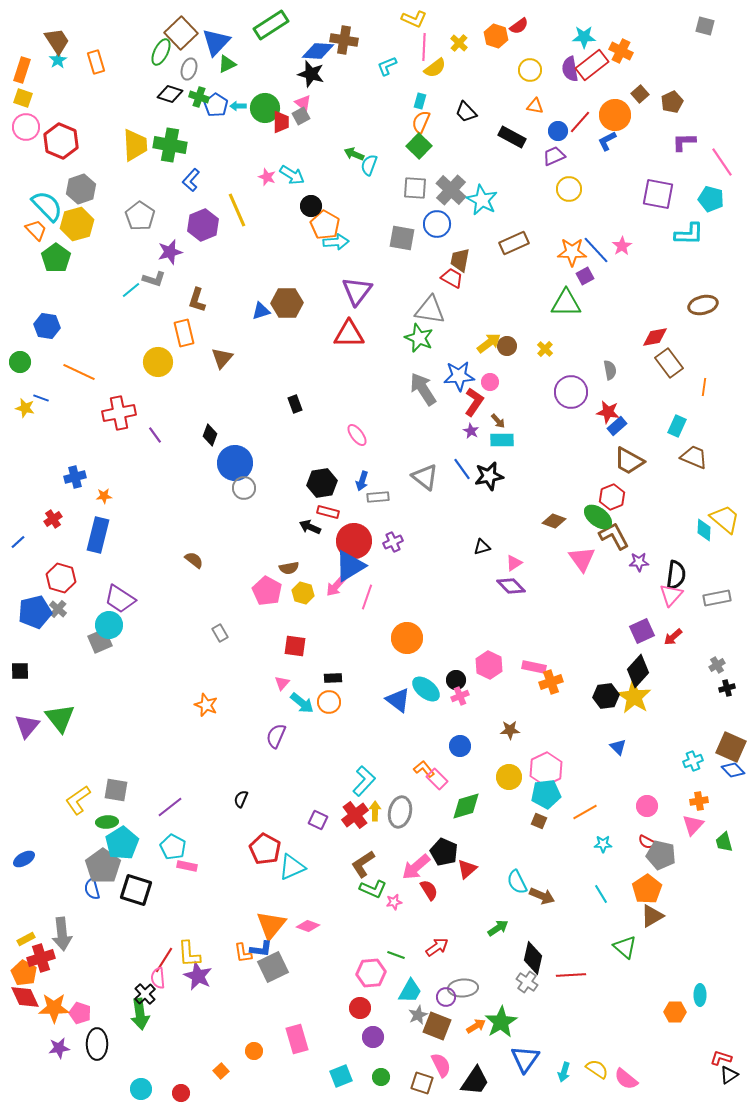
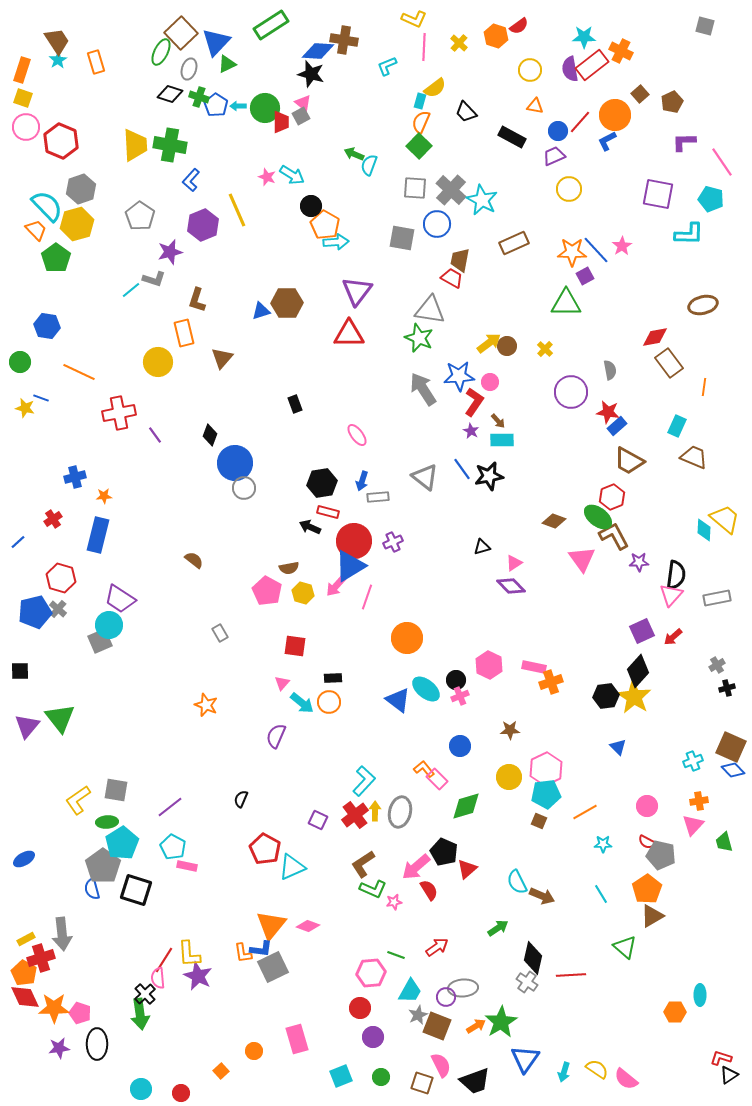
yellow semicircle at (435, 68): moved 20 px down
black trapezoid at (475, 1081): rotated 36 degrees clockwise
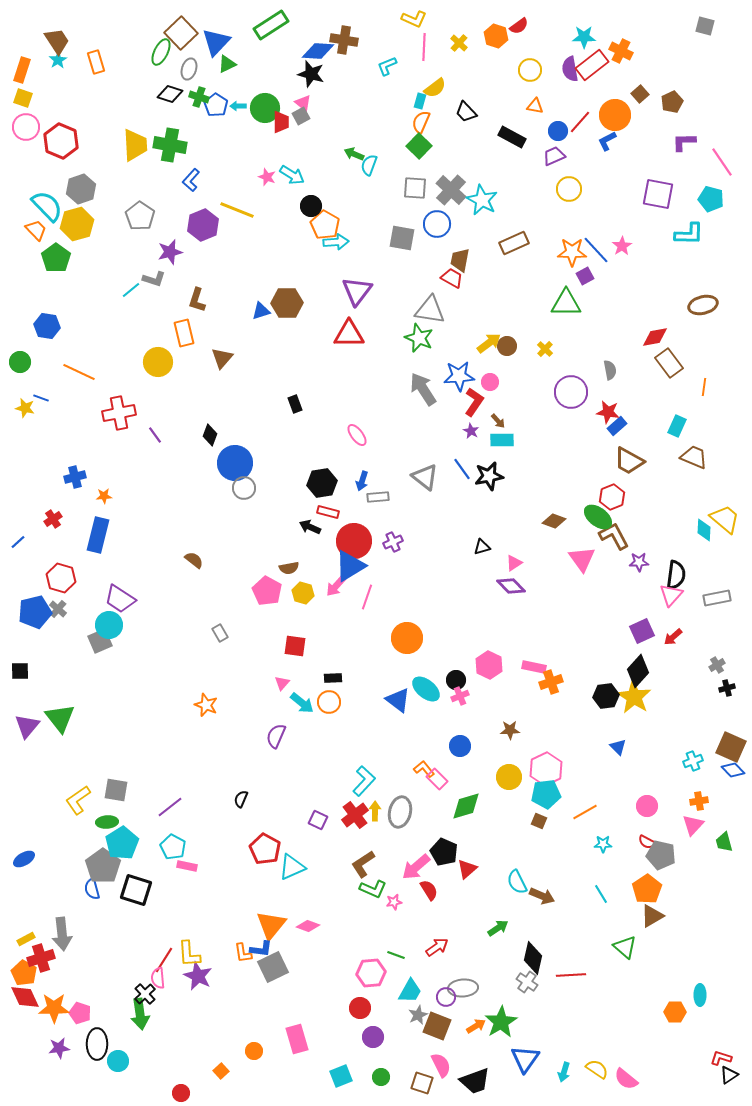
yellow line at (237, 210): rotated 44 degrees counterclockwise
cyan circle at (141, 1089): moved 23 px left, 28 px up
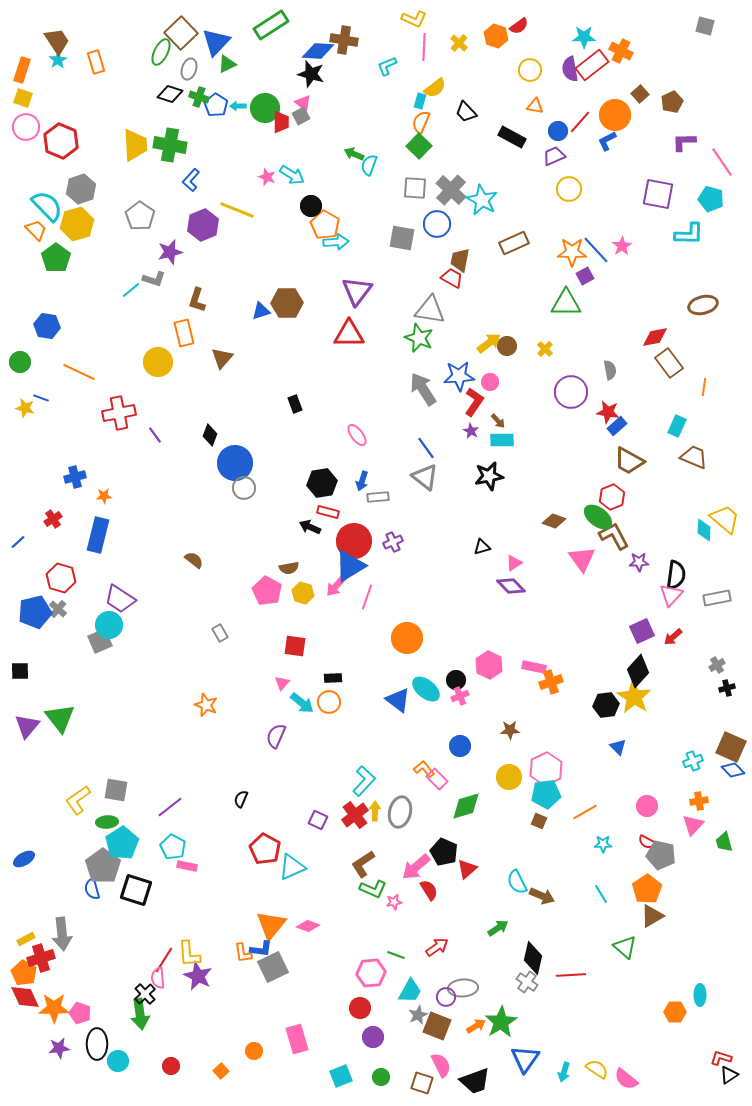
blue line at (462, 469): moved 36 px left, 21 px up
black hexagon at (606, 696): moved 9 px down
red circle at (181, 1093): moved 10 px left, 27 px up
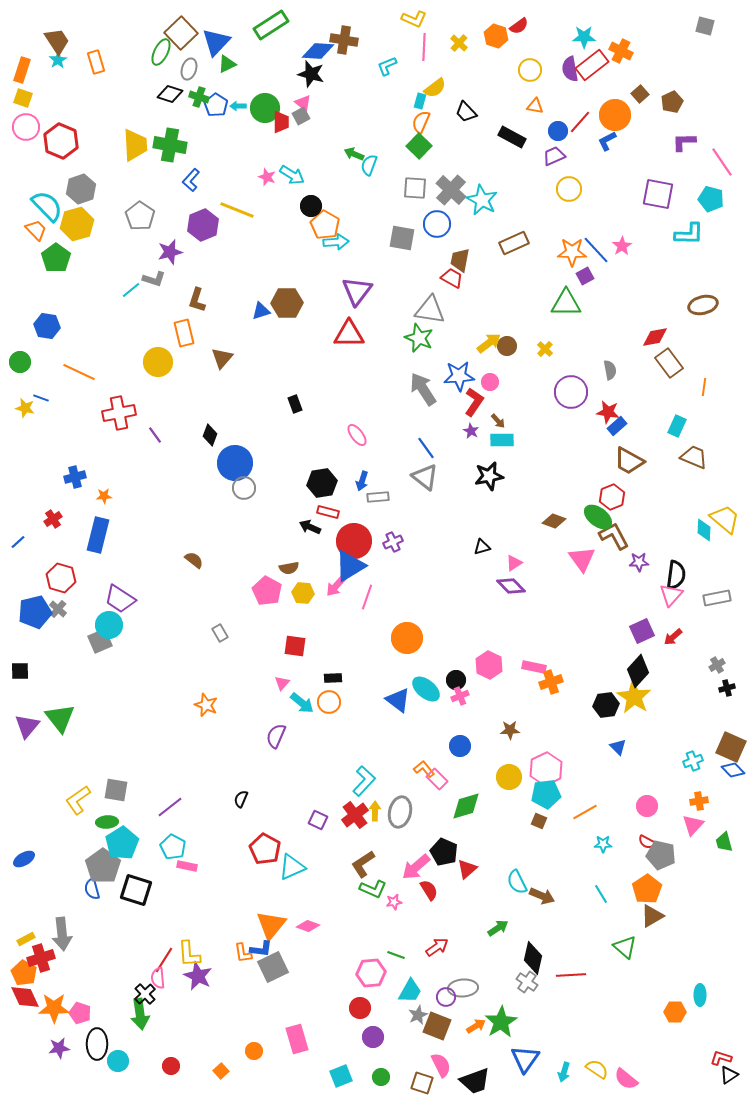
yellow hexagon at (303, 593): rotated 10 degrees counterclockwise
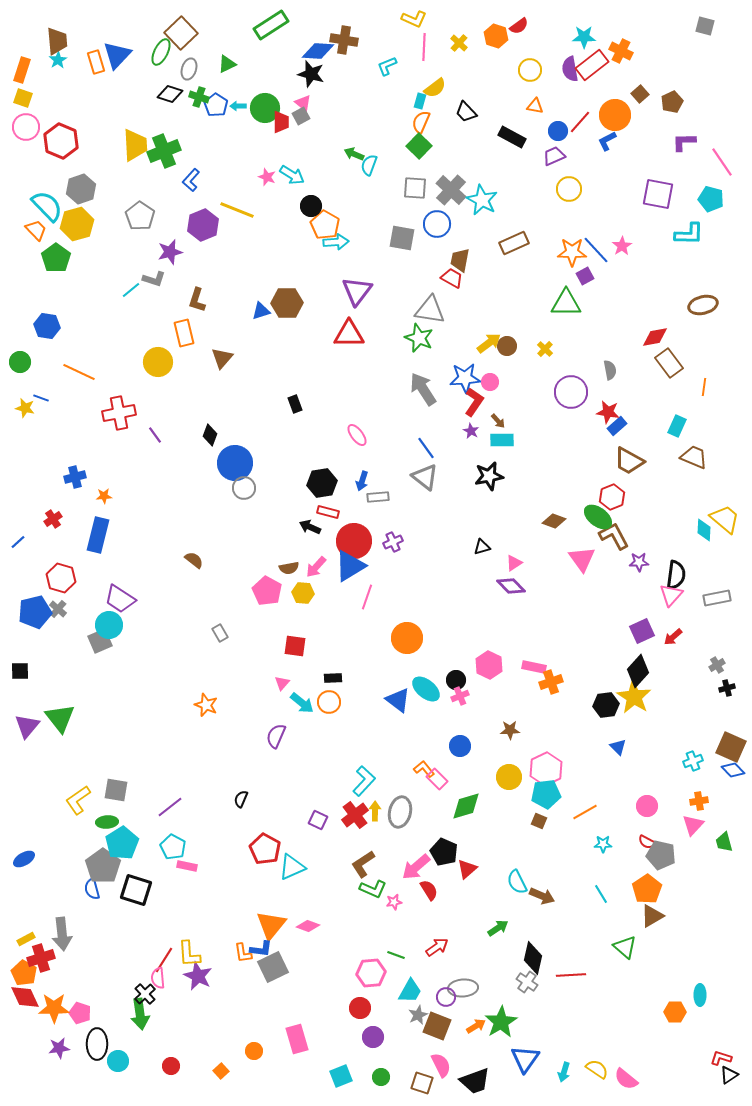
brown trapezoid at (57, 41): rotated 28 degrees clockwise
blue triangle at (216, 42): moved 99 px left, 13 px down
green cross at (170, 145): moved 6 px left, 6 px down; rotated 32 degrees counterclockwise
blue star at (459, 376): moved 6 px right, 2 px down
pink arrow at (336, 586): moved 20 px left, 19 px up
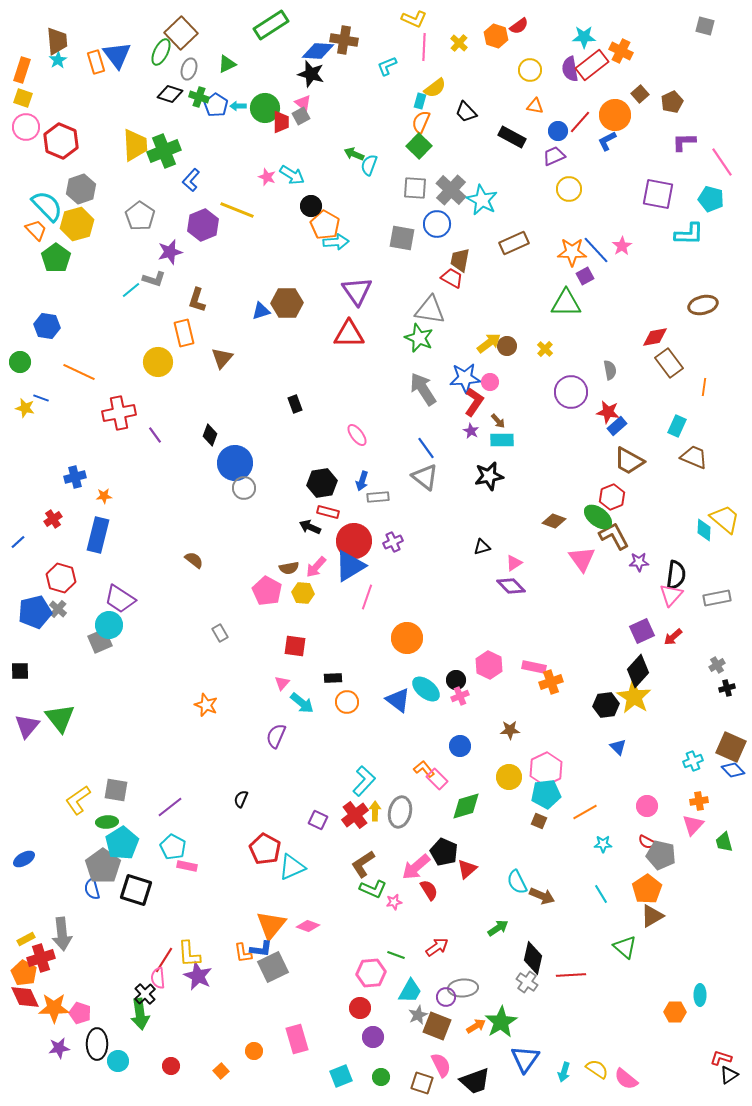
blue triangle at (117, 55): rotated 20 degrees counterclockwise
purple triangle at (357, 291): rotated 12 degrees counterclockwise
orange circle at (329, 702): moved 18 px right
